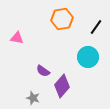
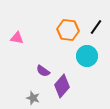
orange hexagon: moved 6 px right, 11 px down; rotated 15 degrees clockwise
cyan circle: moved 1 px left, 1 px up
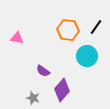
purple diamond: moved 4 px down
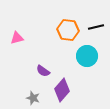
black line: rotated 42 degrees clockwise
pink triangle: rotated 24 degrees counterclockwise
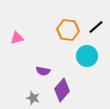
black line: rotated 28 degrees counterclockwise
purple semicircle: rotated 24 degrees counterclockwise
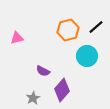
orange hexagon: rotated 20 degrees counterclockwise
purple semicircle: rotated 16 degrees clockwise
gray star: rotated 24 degrees clockwise
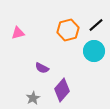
black line: moved 2 px up
pink triangle: moved 1 px right, 5 px up
cyan circle: moved 7 px right, 5 px up
purple semicircle: moved 1 px left, 3 px up
